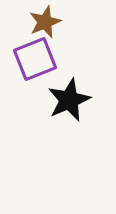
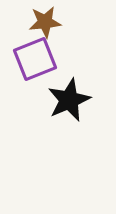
brown star: rotated 16 degrees clockwise
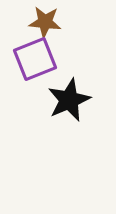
brown star: rotated 12 degrees clockwise
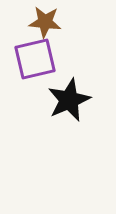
purple square: rotated 9 degrees clockwise
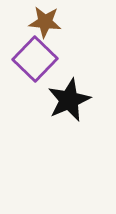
purple square: rotated 33 degrees counterclockwise
